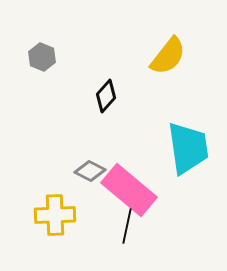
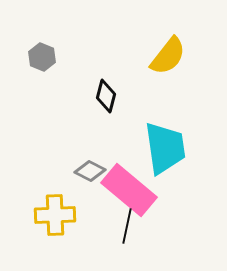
black diamond: rotated 28 degrees counterclockwise
cyan trapezoid: moved 23 px left
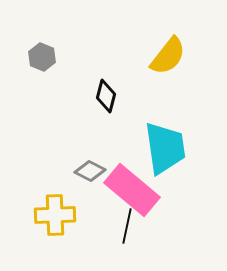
pink rectangle: moved 3 px right
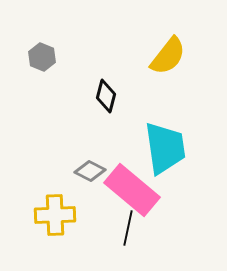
black line: moved 1 px right, 2 px down
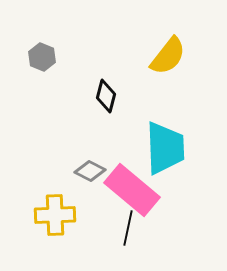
cyan trapezoid: rotated 6 degrees clockwise
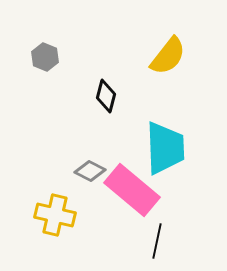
gray hexagon: moved 3 px right
yellow cross: rotated 15 degrees clockwise
black line: moved 29 px right, 13 px down
